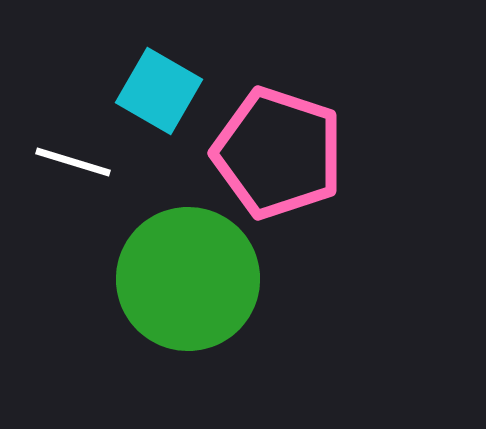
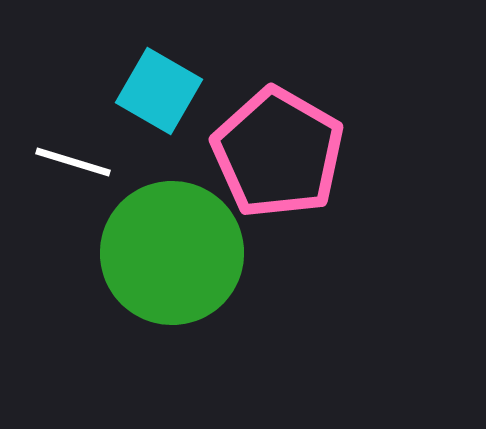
pink pentagon: rotated 12 degrees clockwise
green circle: moved 16 px left, 26 px up
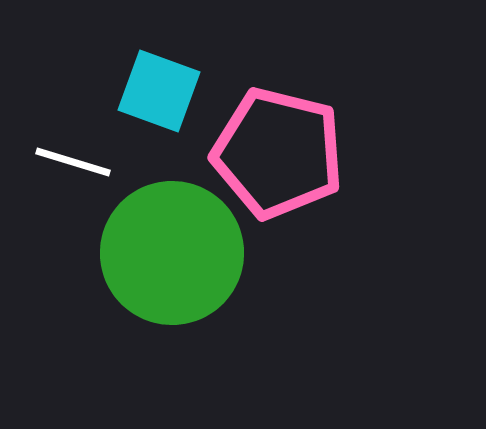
cyan square: rotated 10 degrees counterclockwise
pink pentagon: rotated 16 degrees counterclockwise
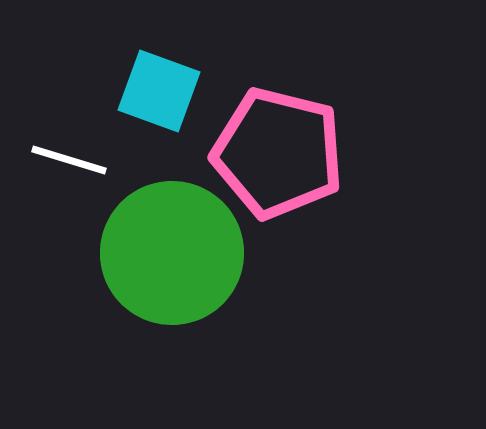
white line: moved 4 px left, 2 px up
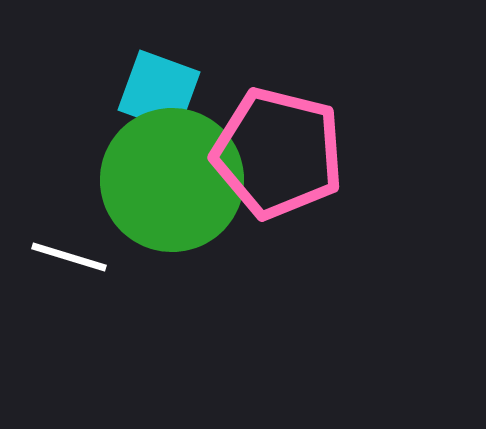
white line: moved 97 px down
green circle: moved 73 px up
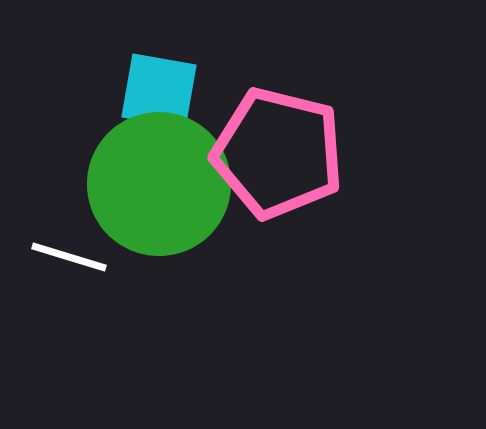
cyan square: rotated 10 degrees counterclockwise
green circle: moved 13 px left, 4 px down
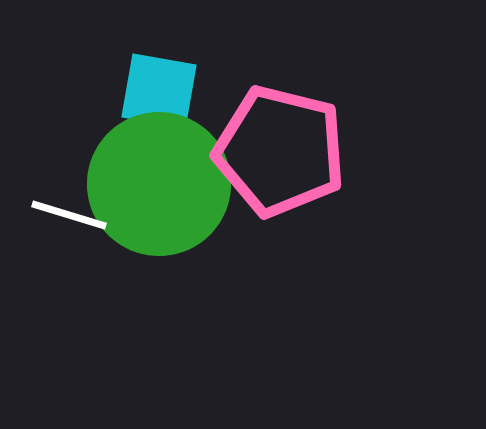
pink pentagon: moved 2 px right, 2 px up
white line: moved 42 px up
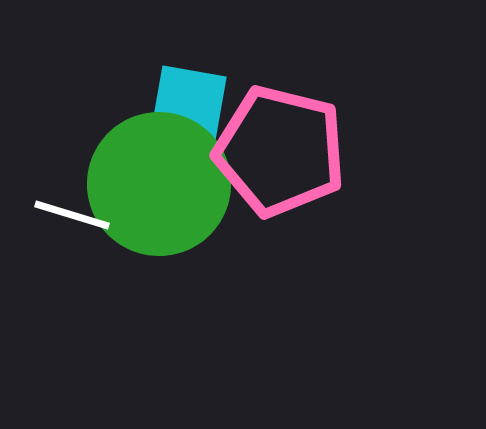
cyan square: moved 30 px right, 12 px down
white line: moved 3 px right
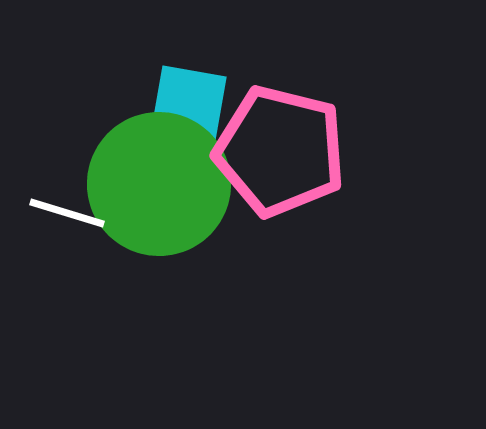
white line: moved 5 px left, 2 px up
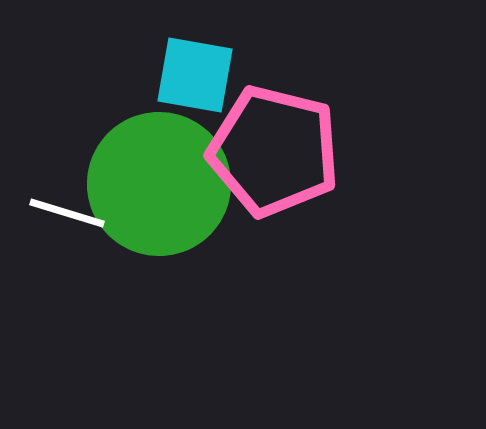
cyan square: moved 6 px right, 28 px up
pink pentagon: moved 6 px left
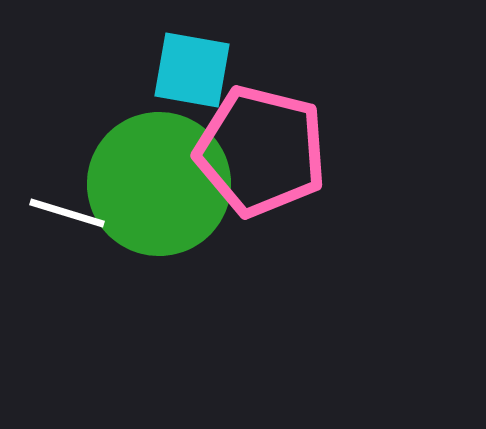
cyan square: moved 3 px left, 5 px up
pink pentagon: moved 13 px left
